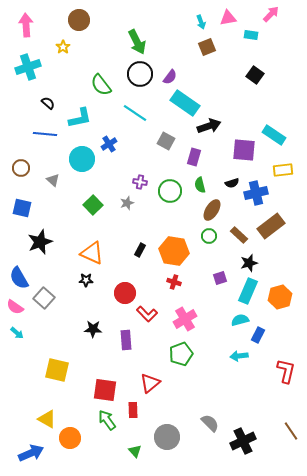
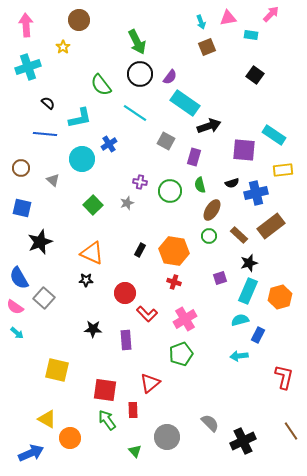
red L-shape at (286, 371): moved 2 px left, 6 px down
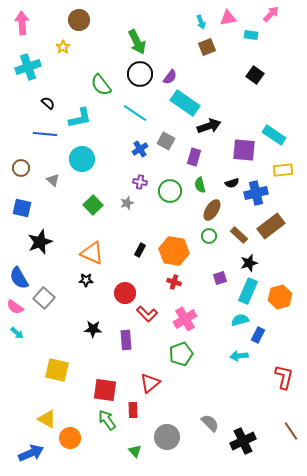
pink arrow at (26, 25): moved 4 px left, 2 px up
blue cross at (109, 144): moved 31 px right, 5 px down
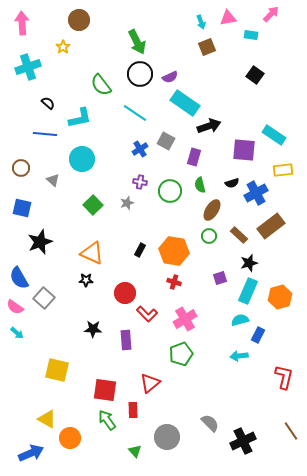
purple semicircle at (170, 77): rotated 28 degrees clockwise
blue cross at (256, 193): rotated 15 degrees counterclockwise
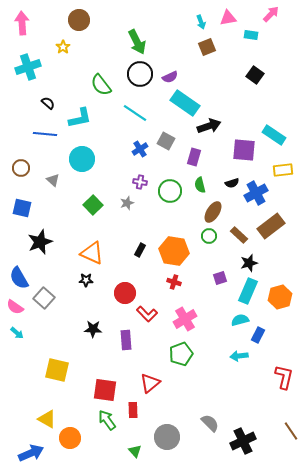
brown ellipse at (212, 210): moved 1 px right, 2 px down
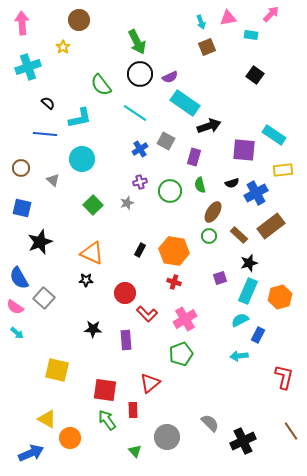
purple cross at (140, 182): rotated 24 degrees counterclockwise
cyan semicircle at (240, 320): rotated 12 degrees counterclockwise
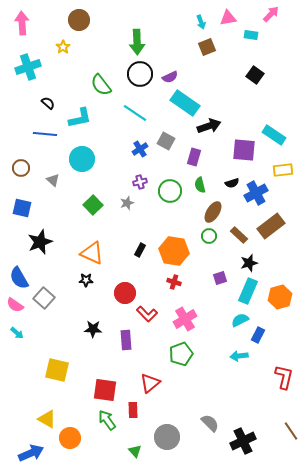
green arrow at (137, 42): rotated 25 degrees clockwise
pink semicircle at (15, 307): moved 2 px up
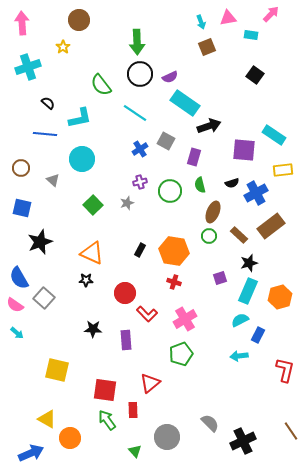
brown ellipse at (213, 212): rotated 10 degrees counterclockwise
red L-shape at (284, 377): moved 1 px right, 7 px up
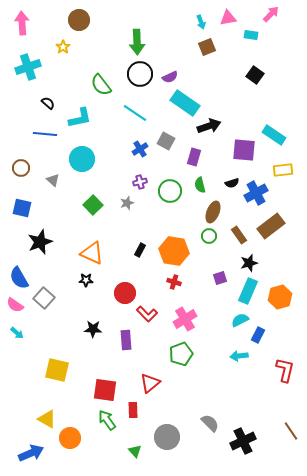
brown rectangle at (239, 235): rotated 12 degrees clockwise
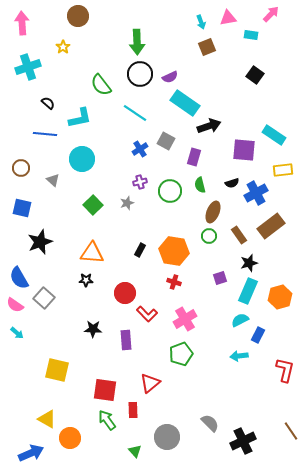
brown circle at (79, 20): moved 1 px left, 4 px up
orange triangle at (92, 253): rotated 20 degrees counterclockwise
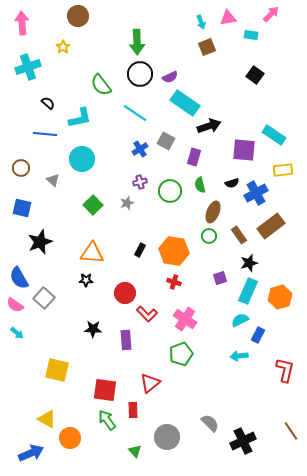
pink cross at (185, 319): rotated 25 degrees counterclockwise
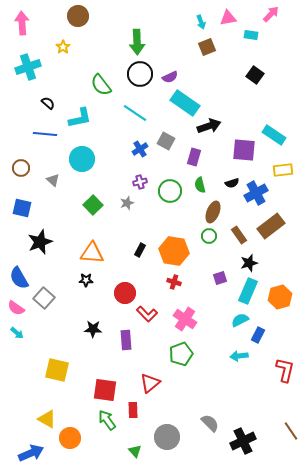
pink semicircle at (15, 305): moved 1 px right, 3 px down
